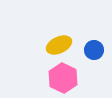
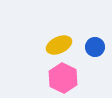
blue circle: moved 1 px right, 3 px up
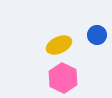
blue circle: moved 2 px right, 12 px up
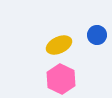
pink hexagon: moved 2 px left, 1 px down
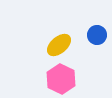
yellow ellipse: rotated 15 degrees counterclockwise
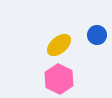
pink hexagon: moved 2 px left
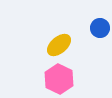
blue circle: moved 3 px right, 7 px up
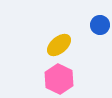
blue circle: moved 3 px up
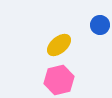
pink hexagon: moved 1 px down; rotated 20 degrees clockwise
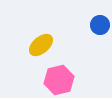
yellow ellipse: moved 18 px left
